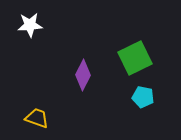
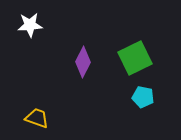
purple diamond: moved 13 px up
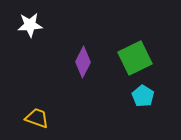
cyan pentagon: moved 1 px up; rotated 20 degrees clockwise
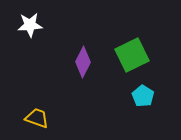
green square: moved 3 px left, 3 px up
